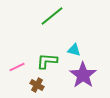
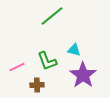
green L-shape: rotated 115 degrees counterclockwise
brown cross: rotated 32 degrees counterclockwise
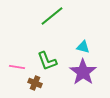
cyan triangle: moved 9 px right, 3 px up
pink line: rotated 35 degrees clockwise
purple star: moved 3 px up
brown cross: moved 2 px left, 2 px up; rotated 24 degrees clockwise
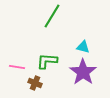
green line: rotated 20 degrees counterclockwise
green L-shape: rotated 115 degrees clockwise
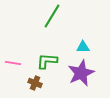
cyan triangle: rotated 16 degrees counterclockwise
pink line: moved 4 px left, 4 px up
purple star: moved 2 px left, 1 px down; rotated 12 degrees clockwise
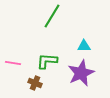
cyan triangle: moved 1 px right, 1 px up
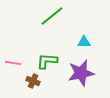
green line: rotated 20 degrees clockwise
cyan triangle: moved 4 px up
purple star: rotated 12 degrees clockwise
brown cross: moved 2 px left, 2 px up
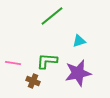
cyan triangle: moved 5 px left, 1 px up; rotated 16 degrees counterclockwise
purple star: moved 3 px left
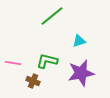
green L-shape: rotated 10 degrees clockwise
purple star: moved 3 px right
